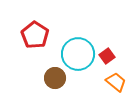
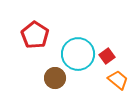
orange trapezoid: moved 2 px right, 2 px up
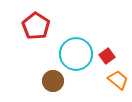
red pentagon: moved 1 px right, 9 px up
cyan circle: moved 2 px left
brown circle: moved 2 px left, 3 px down
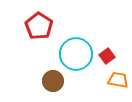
red pentagon: moved 3 px right
orange trapezoid: rotated 30 degrees counterclockwise
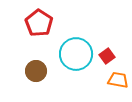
red pentagon: moved 3 px up
brown circle: moved 17 px left, 10 px up
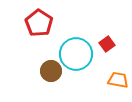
red square: moved 12 px up
brown circle: moved 15 px right
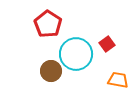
red pentagon: moved 9 px right, 1 px down
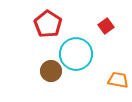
red square: moved 1 px left, 18 px up
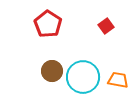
cyan circle: moved 7 px right, 23 px down
brown circle: moved 1 px right
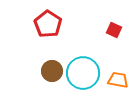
red square: moved 8 px right, 4 px down; rotated 28 degrees counterclockwise
cyan circle: moved 4 px up
